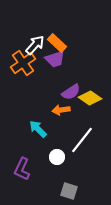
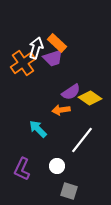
white arrow: moved 1 px right, 3 px down; rotated 25 degrees counterclockwise
purple trapezoid: moved 2 px left, 1 px up
white circle: moved 9 px down
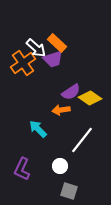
white arrow: rotated 115 degrees clockwise
purple trapezoid: moved 1 px down
white circle: moved 3 px right
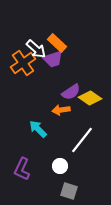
white arrow: moved 1 px down
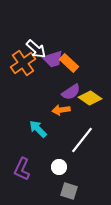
orange rectangle: moved 12 px right, 20 px down
white circle: moved 1 px left, 1 px down
